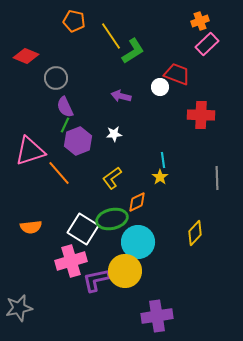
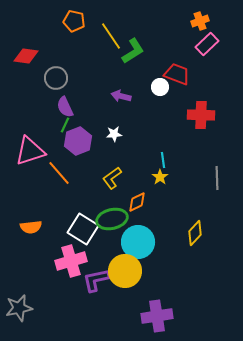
red diamond: rotated 15 degrees counterclockwise
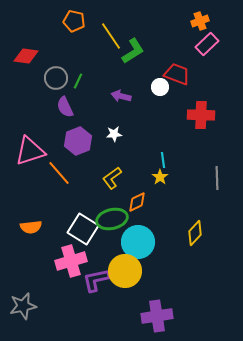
green line: moved 13 px right, 44 px up
gray star: moved 4 px right, 2 px up
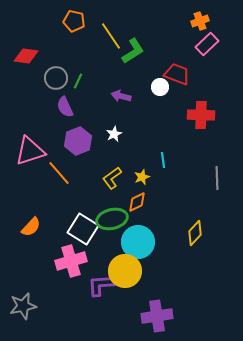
white star: rotated 21 degrees counterclockwise
yellow star: moved 18 px left; rotated 14 degrees clockwise
orange semicircle: rotated 40 degrees counterclockwise
purple L-shape: moved 5 px right, 5 px down; rotated 8 degrees clockwise
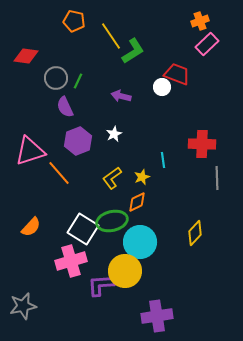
white circle: moved 2 px right
red cross: moved 1 px right, 29 px down
green ellipse: moved 2 px down
cyan circle: moved 2 px right
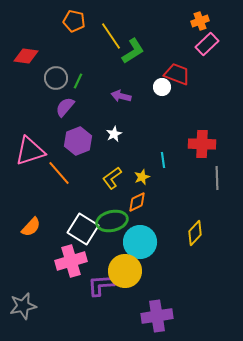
purple semicircle: rotated 65 degrees clockwise
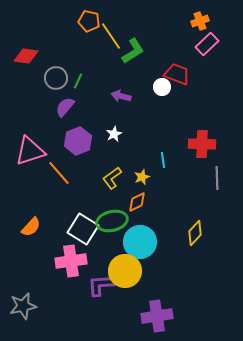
orange pentagon: moved 15 px right
pink cross: rotated 8 degrees clockwise
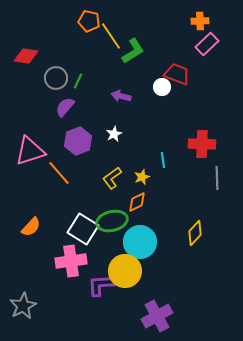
orange cross: rotated 18 degrees clockwise
gray star: rotated 16 degrees counterclockwise
purple cross: rotated 20 degrees counterclockwise
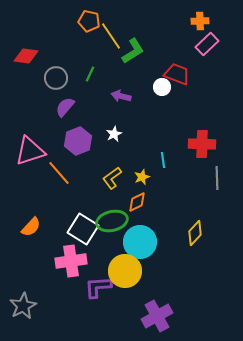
green line: moved 12 px right, 7 px up
purple L-shape: moved 3 px left, 2 px down
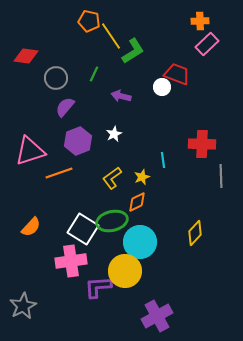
green line: moved 4 px right
orange line: rotated 68 degrees counterclockwise
gray line: moved 4 px right, 2 px up
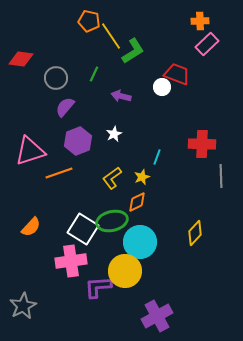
red diamond: moved 5 px left, 3 px down
cyan line: moved 6 px left, 3 px up; rotated 28 degrees clockwise
